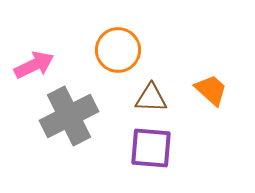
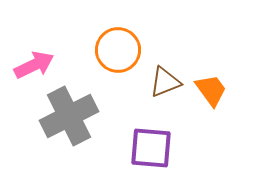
orange trapezoid: rotated 12 degrees clockwise
brown triangle: moved 14 px right, 16 px up; rotated 24 degrees counterclockwise
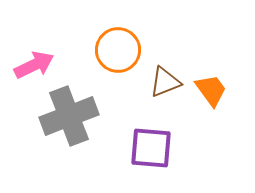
gray cross: rotated 6 degrees clockwise
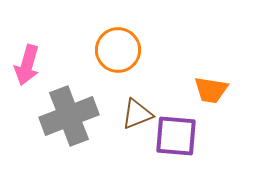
pink arrow: moved 7 px left; rotated 132 degrees clockwise
brown triangle: moved 28 px left, 32 px down
orange trapezoid: rotated 135 degrees clockwise
purple square: moved 25 px right, 12 px up
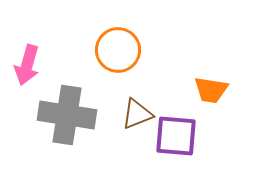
gray cross: moved 2 px left, 1 px up; rotated 30 degrees clockwise
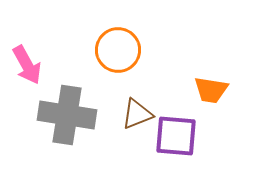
pink arrow: rotated 45 degrees counterclockwise
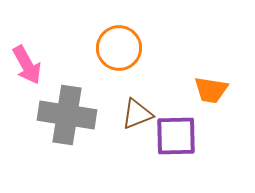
orange circle: moved 1 px right, 2 px up
purple square: rotated 6 degrees counterclockwise
